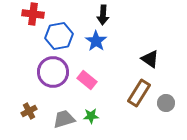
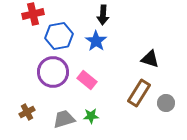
red cross: rotated 20 degrees counterclockwise
black triangle: rotated 18 degrees counterclockwise
brown cross: moved 2 px left, 1 px down
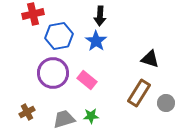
black arrow: moved 3 px left, 1 px down
purple circle: moved 1 px down
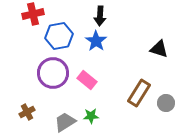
black triangle: moved 9 px right, 10 px up
gray trapezoid: moved 1 px right, 3 px down; rotated 15 degrees counterclockwise
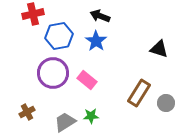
black arrow: rotated 108 degrees clockwise
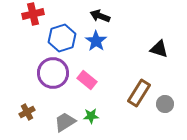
blue hexagon: moved 3 px right, 2 px down; rotated 8 degrees counterclockwise
gray circle: moved 1 px left, 1 px down
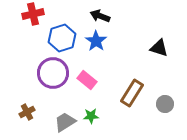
black triangle: moved 1 px up
brown rectangle: moved 7 px left
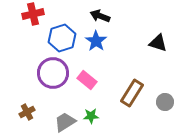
black triangle: moved 1 px left, 5 px up
gray circle: moved 2 px up
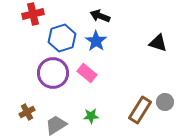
pink rectangle: moved 7 px up
brown rectangle: moved 8 px right, 17 px down
gray trapezoid: moved 9 px left, 3 px down
